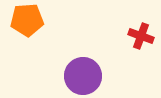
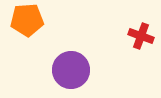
purple circle: moved 12 px left, 6 px up
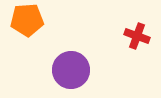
red cross: moved 4 px left
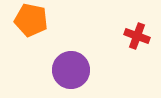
orange pentagon: moved 4 px right; rotated 16 degrees clockwise
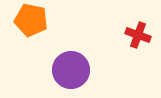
red cross: moved 1 px right, 1 px up
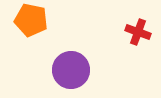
red cross: moved 3 px up
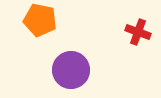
orange pentagon: moved 9 px right
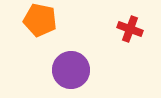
red cross: moved 8 px left, 3 px up
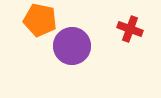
purple circle: moved 1 px right, 24 px up
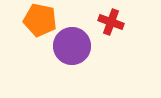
red cross: moved 19 px left, 7 px up
